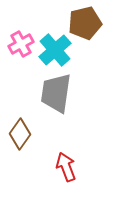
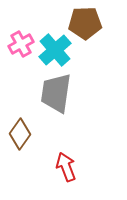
brown pentagon: rotated 12 degrees clockwise
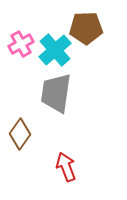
brown pentagon: moved 1 px right, 5 px down
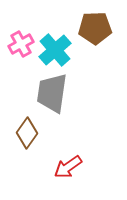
brown pentagon: moved 9 px right
gray trapezoid: moved 4 px left
brown diamond: moved 7 px right, 1 px up
red arrow: moved 2 px right; rotated 104 degrees counterclockwise
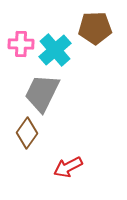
pink cross: rotated 30 degrees clockwise
gray trapezoid: moved 10 px left; rotated 18 degrees clockwise
red arrow: rotated 8 degrees clockwise
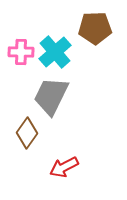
pink cross: moved 8 px down
cyan cross: moved 2 px down
gray trapezoid: moved 9 px right, 3 px down
red arrow: moved 4 px left
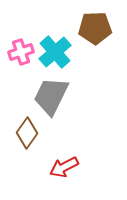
pink cross: rotated 20 degrees counterclockwise
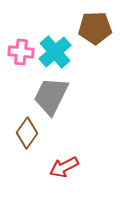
pink cross: rotated 25 degrees clockwise
